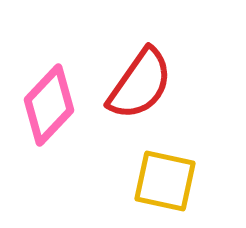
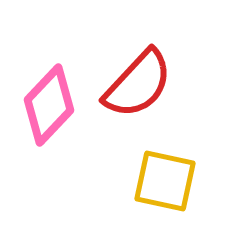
red semicircle: moved 2 px left; rotated 8 degrees clockwise
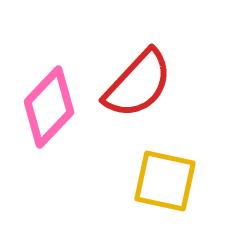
pink diamond: moved 2 px down
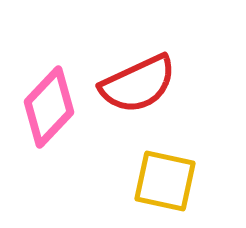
red semicircle: rotated 22 degrees clockwise
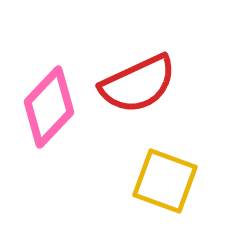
yellow square: rotated 8 degrees clockwise
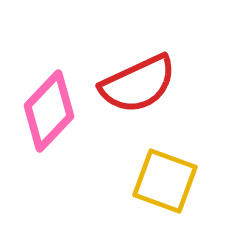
pink diamond: moved 4 px down
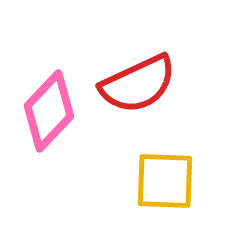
yellow square: rotated 18 degrees counterclockwise
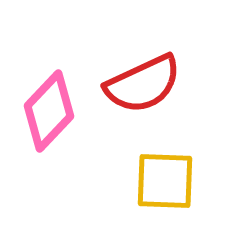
red semicircle: moved 5 px right
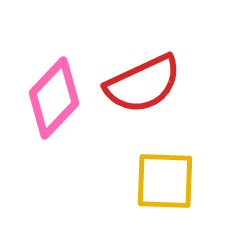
pink diamond: moved 5 px right, 13 px up
